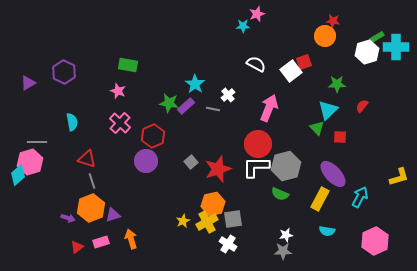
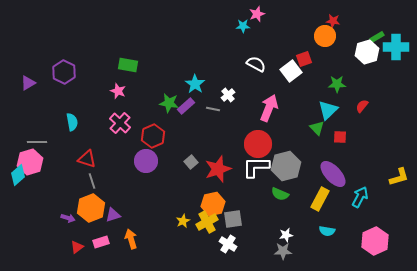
red square at (304, 62): moved 3 px up
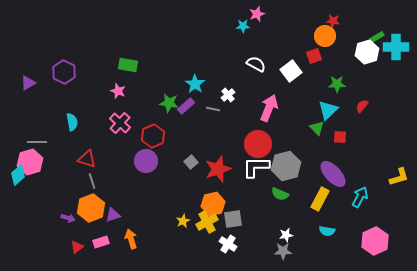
red square at (304, 59): moved 10 px right, 3 px up
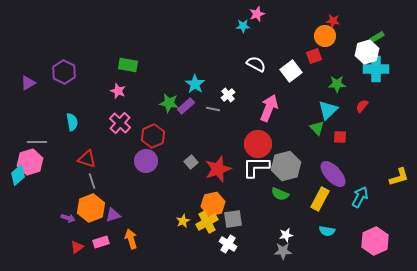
cyan cross at (396, 47): moved 20 px left, 22 px down
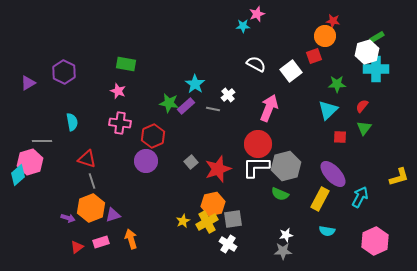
green rectangle at (128, 65): moved 2 px left, 1 px up
pink cross at (120, 123): rotated 35 degrees counterclockwise
green triangle at (317, 128): moved 47 px right; rotated 21 degrees clockwise
gray line at (37, 142): moved 5 px right, 1 px up
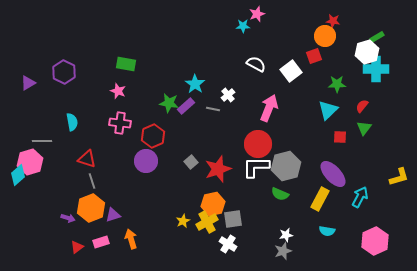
gray star at (283, 251): rotated 18 degrees counterclockwise
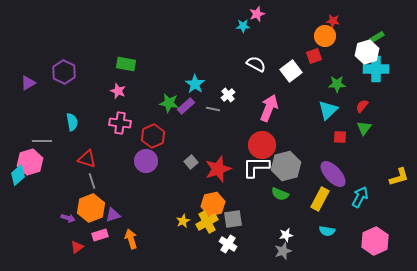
red circle at (258, 144): moved 4 px right, 1 px down
pink rectangle at (101, 242): moved 1 px left, 7 px up
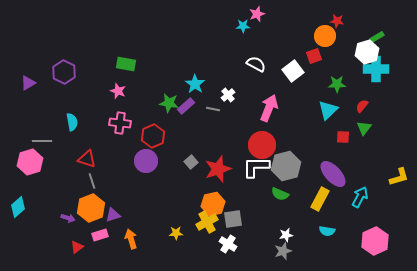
red star at (333, 21): moved 4 px right
white square at (291, 71): moved 2 px right
red square at (340, 137): moved 3 px right
cyan diamond at (18, 175): moved 32 px down
yellow star at (183, 221): moved 7 px left, 12 px down; rotated 24 degrees clockwise
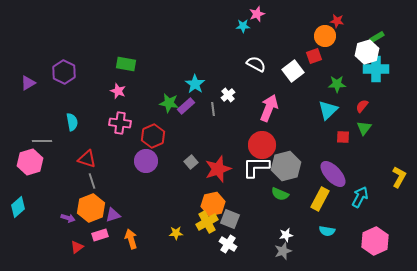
gray line at (213, 109): rotated 72 degrees clockwise
yellow L-shape at (399, 177): rotated 45 degrees counterclockwise
gray square at (233, 219): moved 3 px left; rotated 30 degrees clockwise
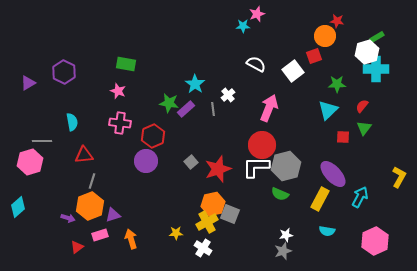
purple rectangle at (186, 106): moved 3 px down
red triangle at (87, 159): moved 3 px left, 4 px up; rotated 24 degrees counterclockwise
gray line at (92, 181): rotated 35 degrees clockwise
orange hexagon at (91, 208): moved 1 px left, 2 px up
gray square at (230, 219): moved 5 px up
white cross at (228, 244): moved 25 px left, 4 px down
